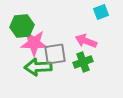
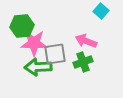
cyan square: moved 1 px up; rotated 28 degrees counterclockwise
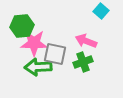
gray square: rotated 20 degrees clockwise
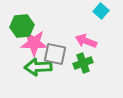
green cross: moved 1 px down
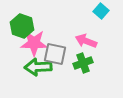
green hexagon: rotated 25 degrees clockwise
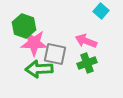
green hexagon: moved 2 px right
green cross: moved 4 px right
green arrow: moved 1 px right, 2 px down
